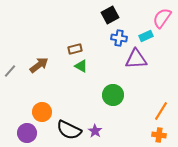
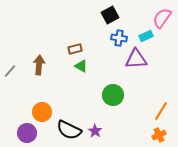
brown arrow: rotated 48 degrees counterclockwise
orange cross: rotated 32 degrees counterclockwise
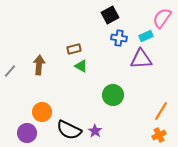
brown rectangle: moved 1 px left
purple triangle: moved 5 px right
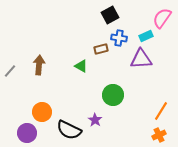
brown rectangle: moved 27 px right
purple star: moved 11 px up
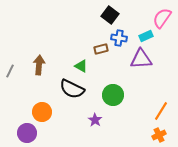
black square: rotated 24 degrees counterclockwise
gray line: rotated 16 degrees counterclockwise
black semicircle: moved 3 px right, 41 px up
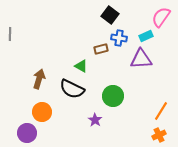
pink semicircle: moved 1 px left, 1 px up
brown arrow: moved 14 px down; rotated 12 degrees clockwise
gray line: moved 37 px up; rotated 24 degrees counterclockwise
green circle: moved 1 px down
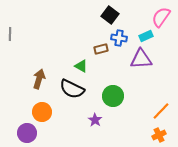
orange line: rotated 12 degrees clockwise
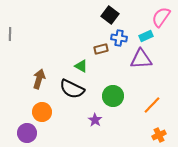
orange line: moved 9 px left, 6 px up
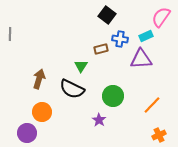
black square: moved 3 px left
blue cross: moved 1 px right, 1 px down
green triangle: rotated 32 degrees clockwise
purple star: moved 4 px right
